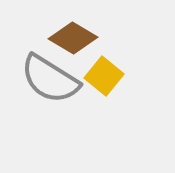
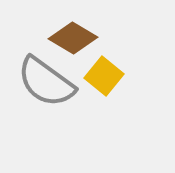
gray semicircle: moved 4 px left, 3 px down; rotated 4 degrees clockwise
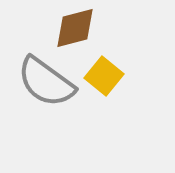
brown diamond: moved 2 px right, 10 px up; rotated 45 degrees counterclockwise
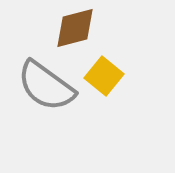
gray semicircle: moved 4 px down
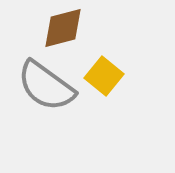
brown diamond: moved 12 px left
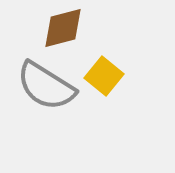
gray semicircle: rotated 4 degrees counterclockwise
